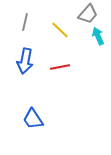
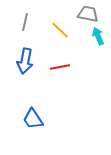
gray trapezoid: rotated 120 degrees counterclockwise
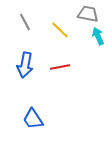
gray line: rotated 42 degrees counterclockwise
blue arrow: moved 4 px down
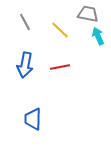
blue trapezoid: rotated 35 degrees clockwise
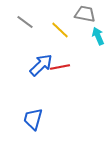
gray trapezoid: moved 3 px left
gray line: rotated 24 degrees counterclockwise
blue arrow: moved 16 px right; rotated 145 degrees counterclockwise
blue trapezoid: rotated 15 degrees clockwise
